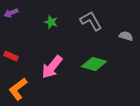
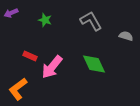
green star: moved 6 px left, 2 px up
red rectangle: moved 19 px right
green diamond: rotated 50 degrees clockwise
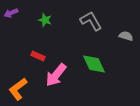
red rectangle: moved 8 px right
pink arrow: moved 4 px right, 8 px down
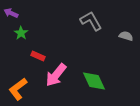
purple arrow: rotated 48 degrees clockwise
green star: moved 24 px left, 13 px down; rotated 16 degrees clockwise
green diamond: moved 17 px down
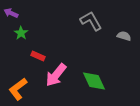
gray semicircle: moved 2 px left
